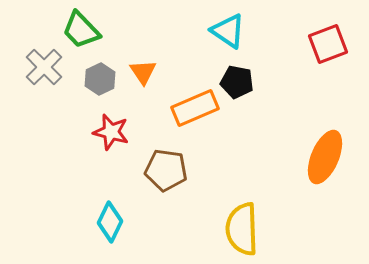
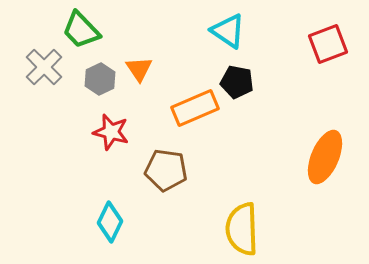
orange triangle: moved 4 px left, 3 px up
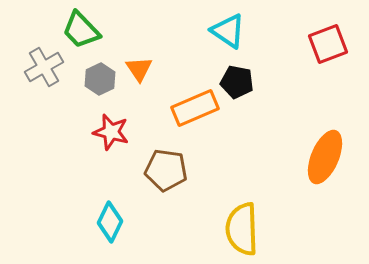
gray cross: rotated 15 degrees clockwise
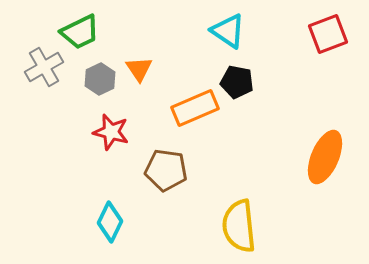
green trapezoid: moved 1 px left, 2 px down; rotated 72 degrees counterclockwise
red square: moved 10 px up
yellow semicircle: moved 3 px left, 3 px up; rotated 4 degrees counterclockwise
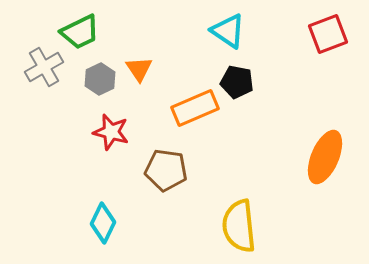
cyan diamond: moved 7 px left, 1 px down
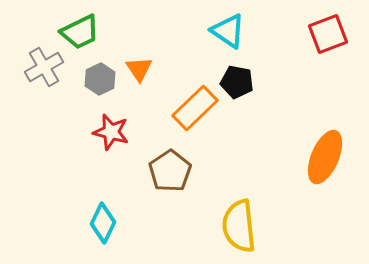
orange rectangle: rotated 21 degrees counterclockwise
brown pentagon: moved 4 px right, 1 px down; rotated 30 degrees clockwise
